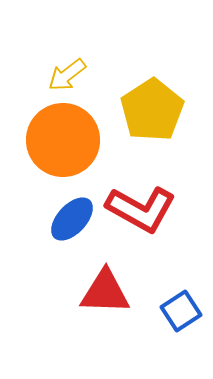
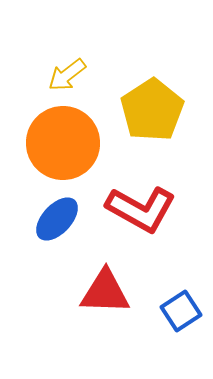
orange circle: moved 3 px down
blue ellipse: moved 15 px left
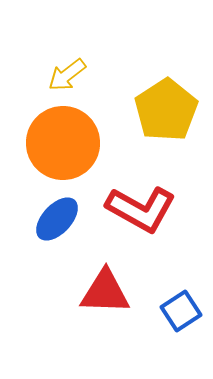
yellow pentagon: moved 14 px right
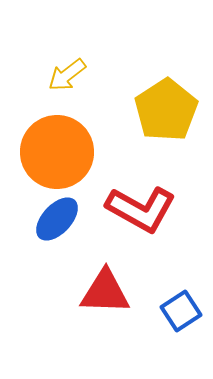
orange circle: moved 6 px left, 9 px down
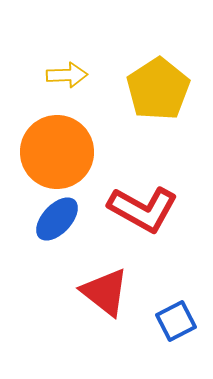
yellow arrow: rotated 144 degrees counterclockwise
yellow pentagon: moved 8 px left, 21 px up
red L-shape: moved 2 px right
red triangle: rotated 36 degrees clockwise
blue square: moved 5 px left, 10 px down; rotated 6 degrees clockwise
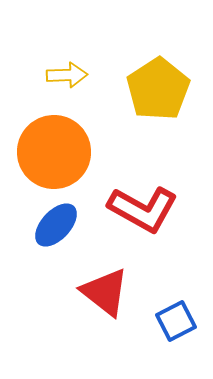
orange circle: moved 3 px left
blue ellipse: moved 1 px left, 6 px down
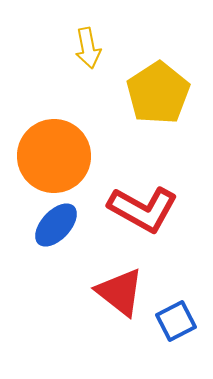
yellow arrow: moved 21 px right, 27 px up; rotated 81 degrees clockwise
yellow pentagon: moved 4 px down
orange circle: moved 4 px down
red triangle: moved 15 px right
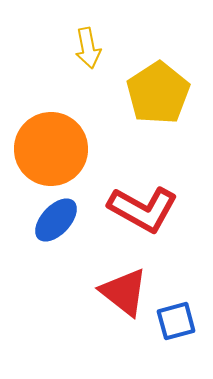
orange circle: moved 3 px left, 7 px up
blue ellipse: moved 5 px up
red triangle: moved 4 px right
blue square: rotated 12 degrees clockwise
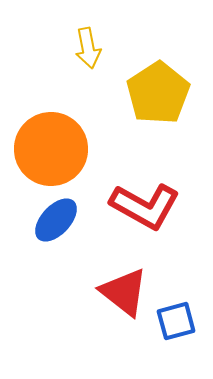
red L-shape: moved 2 px right, 3 px up
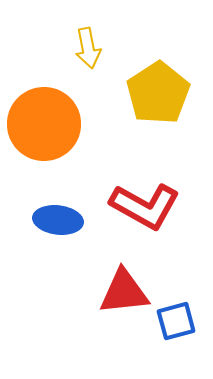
orange circle: moved 7 px left, 25 px up
blue ellipse: moved 2 px right; rotated 54 degrees clockwise
red triangle: rotated 44 degrees counterclockwise
